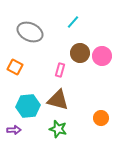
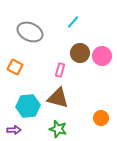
brown triangle: moved 2 px up
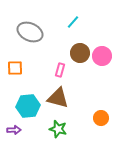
orange square: moved 1 px down; rotated 28 degrees counterclockwise
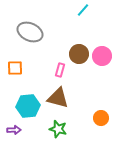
cyan line: moved 10 px right, 12 px up
brown circle: moved 1 px left, 1 px down
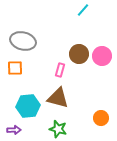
gray ellipse: moved 7 px left, 9 px down; rotated 10 degrees counterclockwise
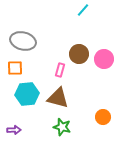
pink circle: moved 2 px right, 3 px down
cyan hexagon: moved 1 px left, 12 px up
orange circle: moved 2 px right, 1 px up
green star: moved 4 px right, 2 px up
